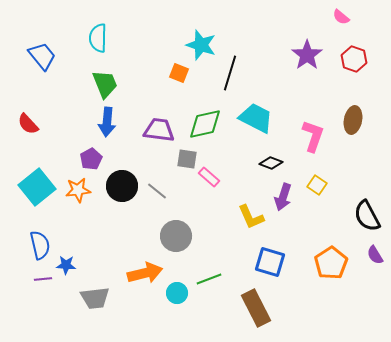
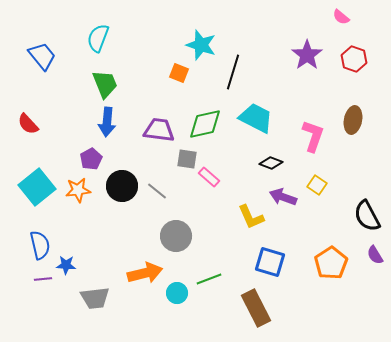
cyan semicircle: rotated 20 degrees clockwise
black line: moved 3 px right, 1 px up
purple arrow: rotated 92 degrees clockwise
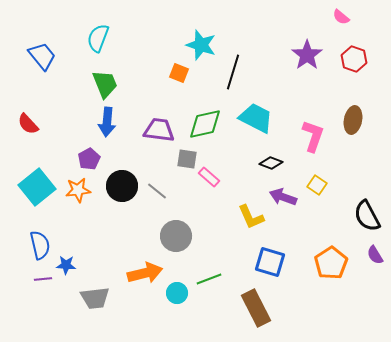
purple pentagon: moved 2 px left
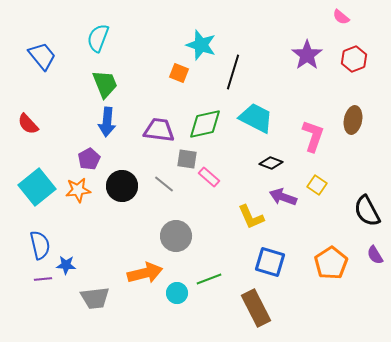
red hexagon: rotated 20 degrees clockwise
gray line: moved 7 px right, 7 px up
black semicircle: moved 5 px up
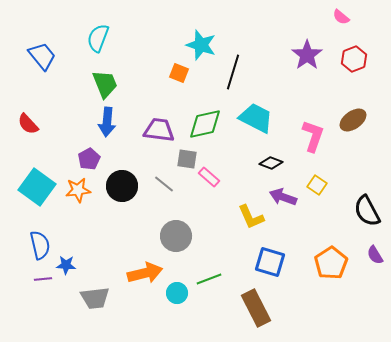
brown ellipse: rotated 44 degrees clockwise
cyan square: rotated 15 degrees counterclockwise
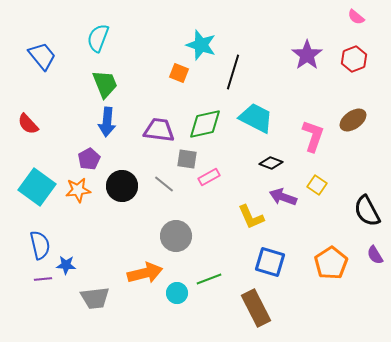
pink semicircle: moved 15 px right
pink rectangle: rotated 70 degrees counterclockwise
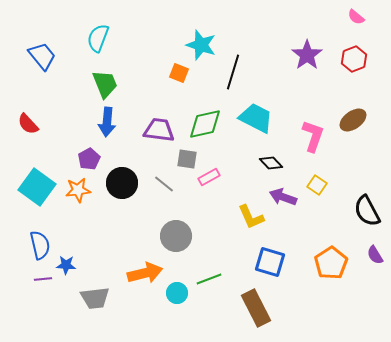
black diamond: rotated 25 degrees clockwise
black circle: moved 3 px up
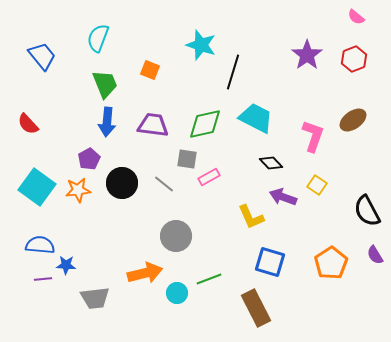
orange square: moved 29 px left, 3 px up
purple trapezoid: moved 6 px left, 5 px up
blue semicircle: rotated 72 degrees counterclockwise
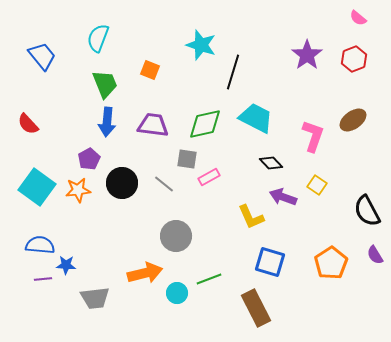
pink semicircle: moved 2 px right, 1 px down
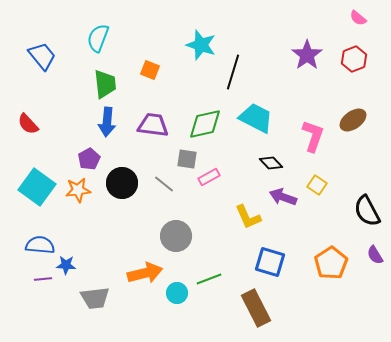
green trapezoid: rotated 16 degrees clockwise
yellow L-shape: moved 3 px left
